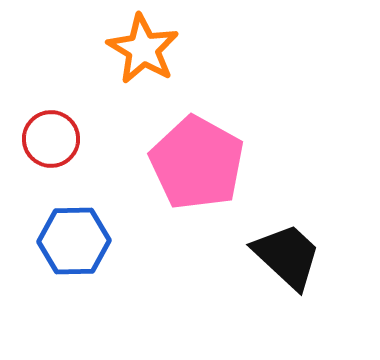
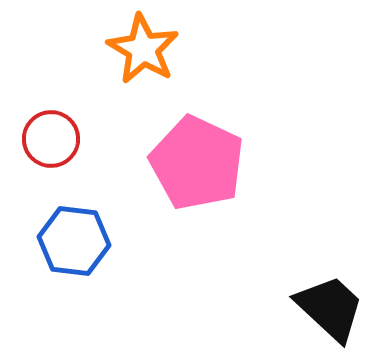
pink pentagon: rotated 4 degrees counterclockwise
blue hexagon: rotated 8 degrees clockwise
black trapezoid: moved 43 px right, 52 px down
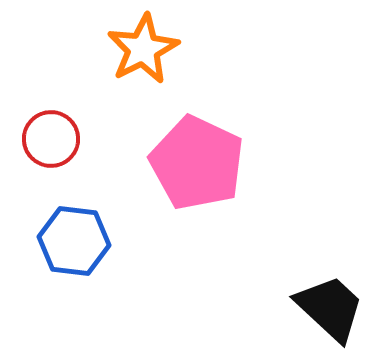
orange star: rotated 14 degrees clockwise
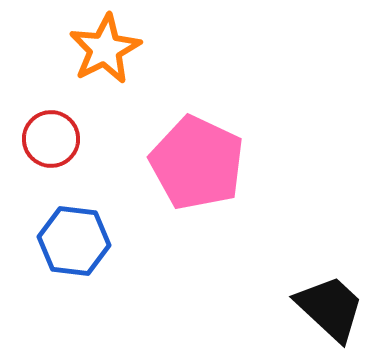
orange star: moved 38 px left
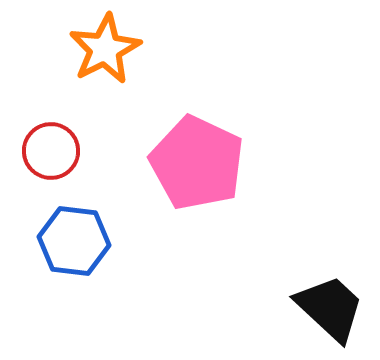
red circle: moved 12 px down
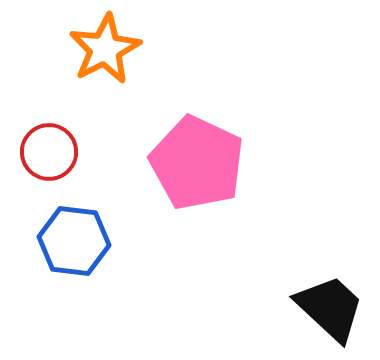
red circle: moved 2 px left, 1 px down
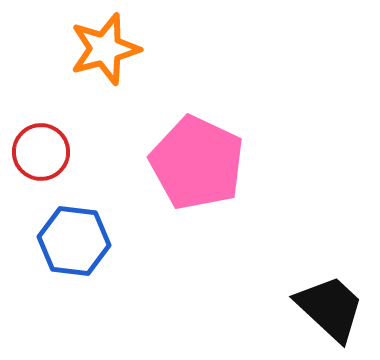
orange star: rotated 12 degrees clockwise
red circle: moved 8 px left
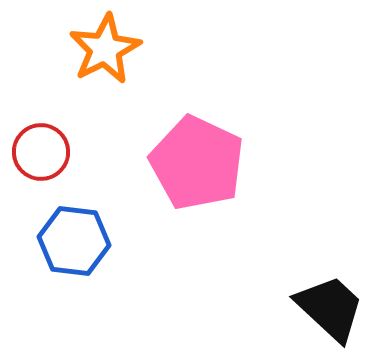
orange star: rotated 12 degrees counterclockwise
